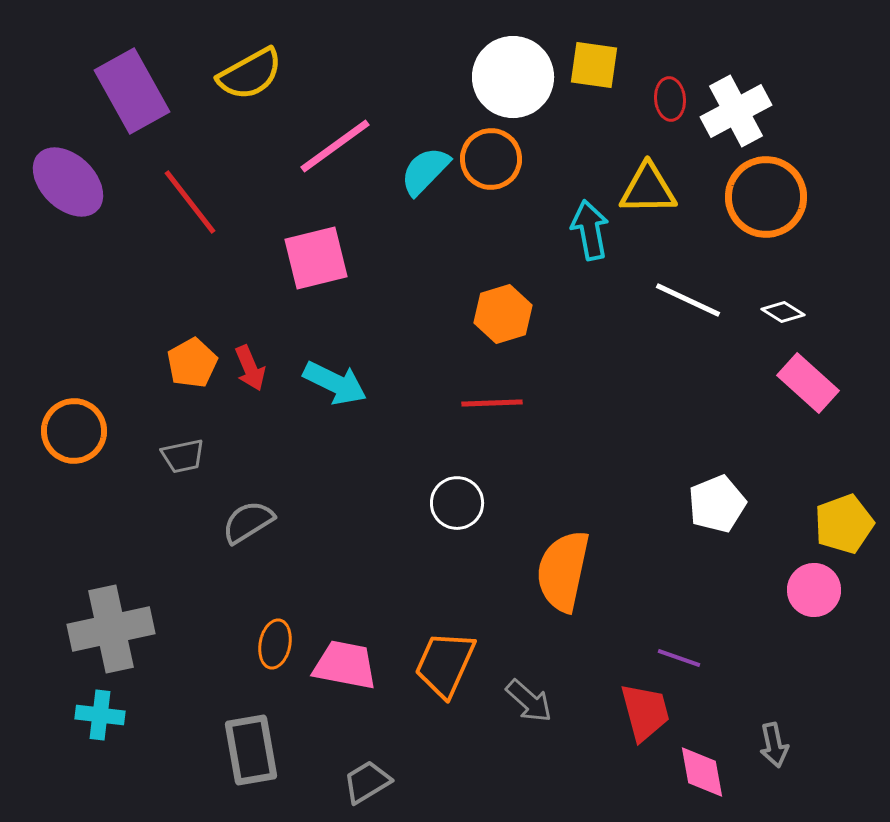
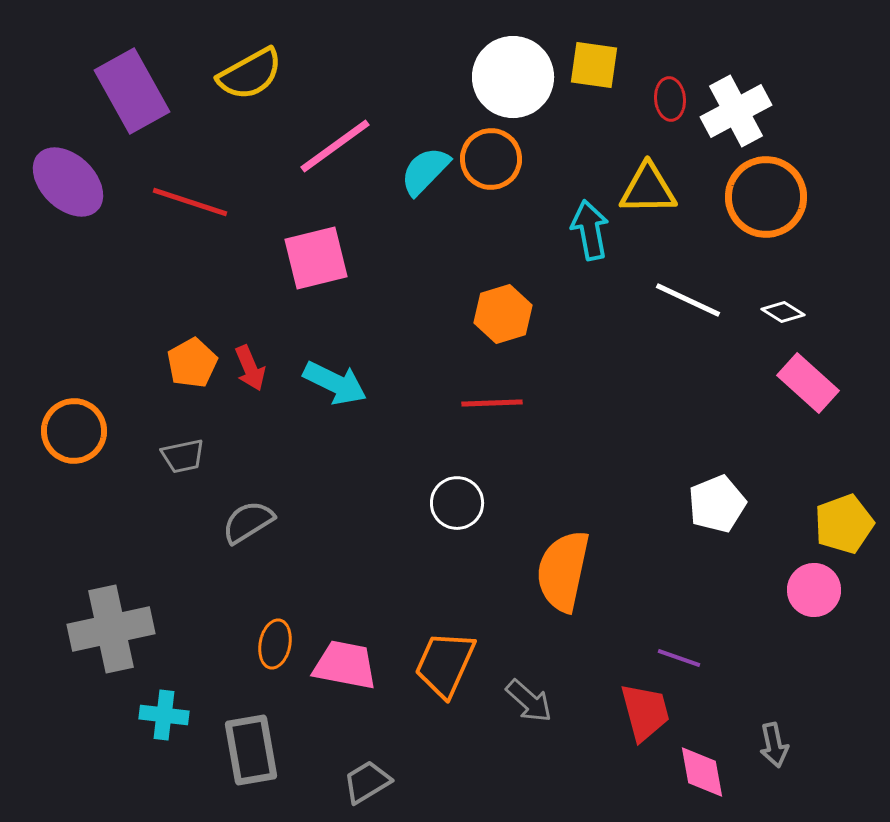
red line at (190, 202): rotated 34 degrees counterclockwise
cyan cross at (100, 715): moved 64 px right
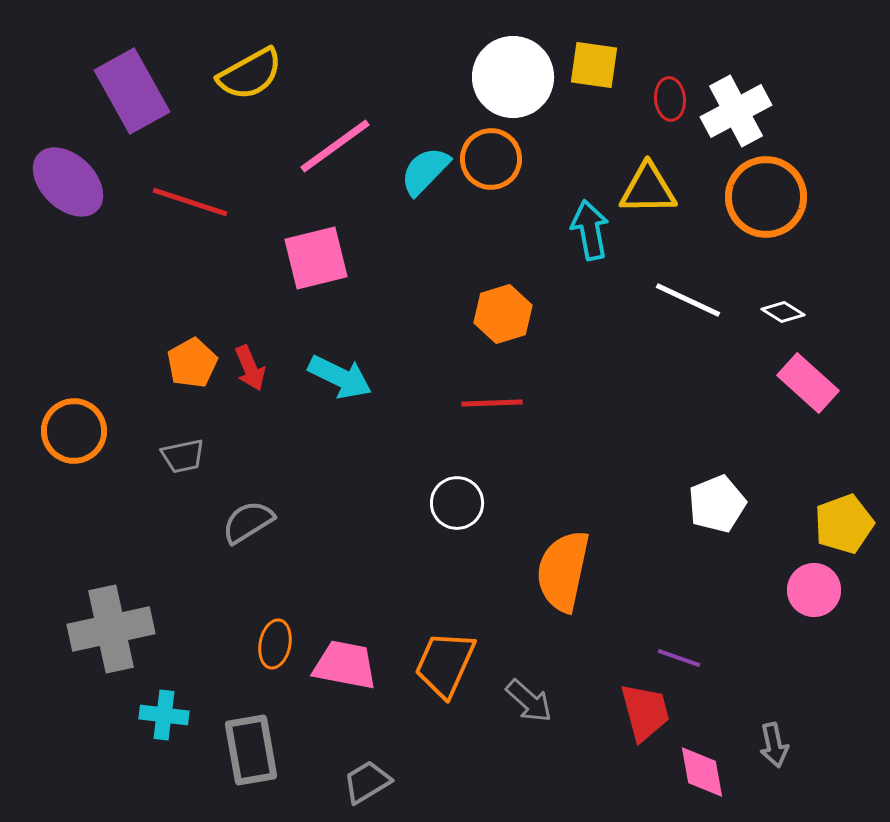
cyan arrow at (335, 383): moved 5 px right, 6 px up
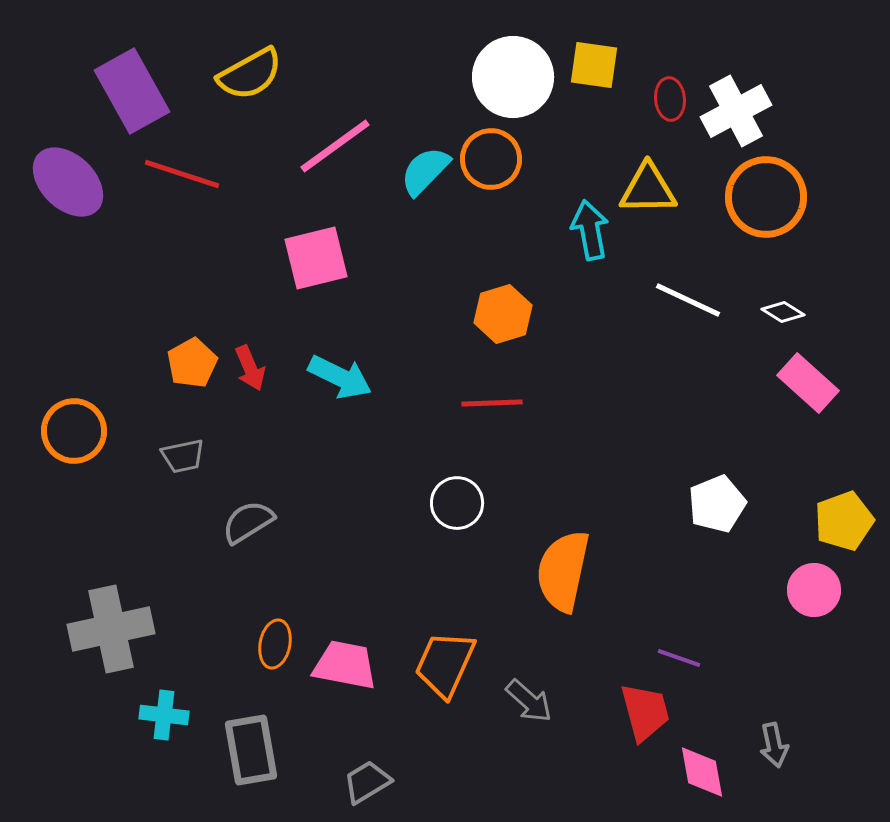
red line at (190, 202): moved 8 px left, 28 px up
yellow pentagon at (844, 524): moved 3 px up
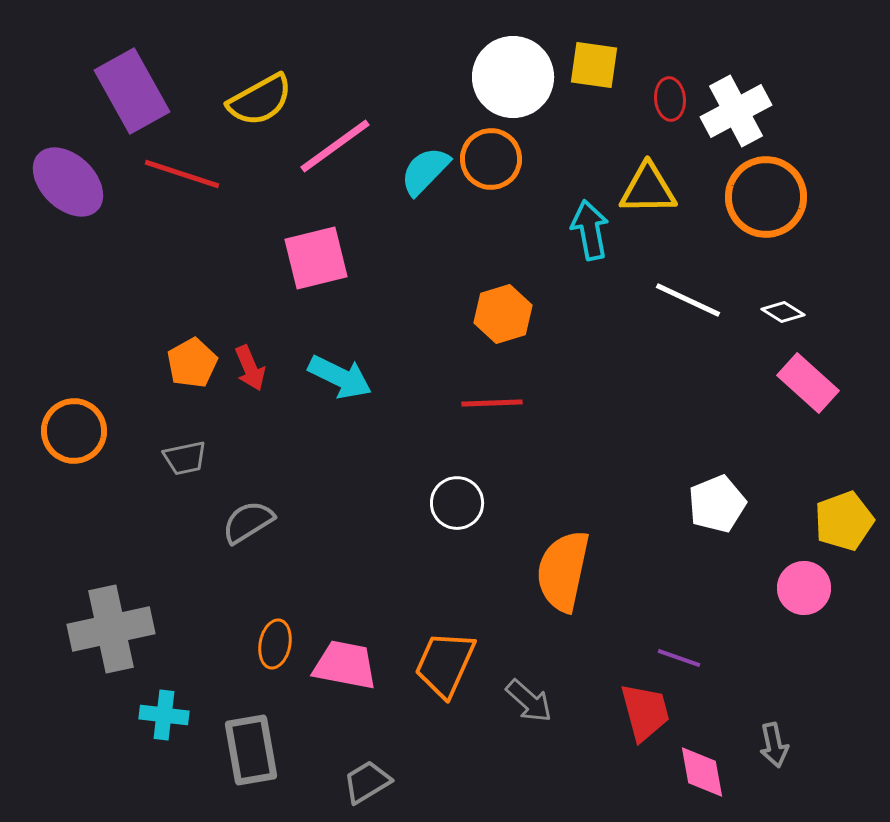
yellow semicircle at (250, 74): moved 10 px right, 26 px down
gray trapezoid at (183, 456): moved 2 px right, 2 px down
pink circle at (814, 590): moved 10 px left, 2 px up
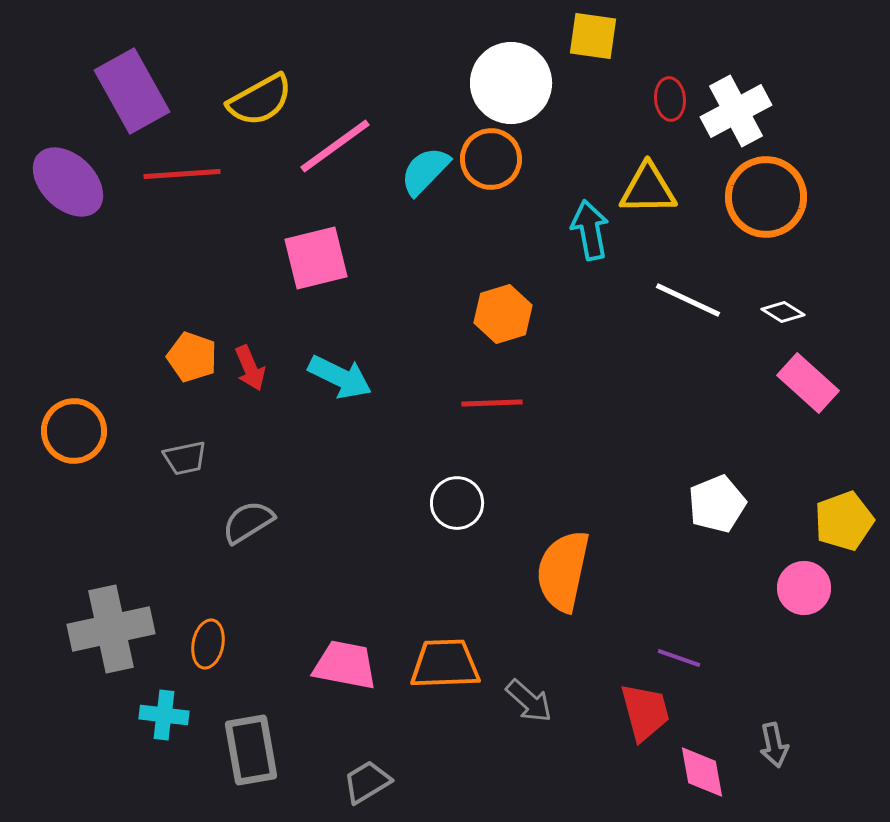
yellow square at (594, 65): moved 1 px left, 29 px up
white circle at (513, 77): moved 2 px left, 6 px down
red line at (182, 174): rotated 22 degrees counterclockwise
orange pentagon at (192, 363): moved 6 px up; rotated 24 degrees counterclockwise
orange ellipse at (275, 644): moved 67 px left
orange trapezoid at (445, 664): rotated 64 degrees clockwise
